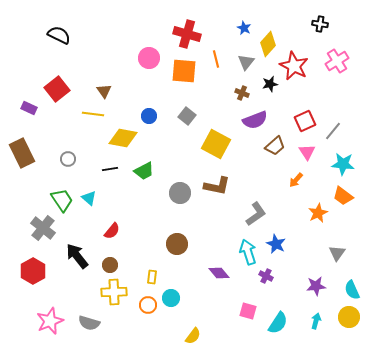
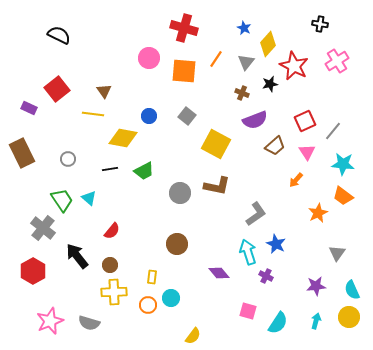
red cross at (187, 34): moved 3 px left, 6 px up
orange line at (216, 59): rotated 48 degrees clockwise
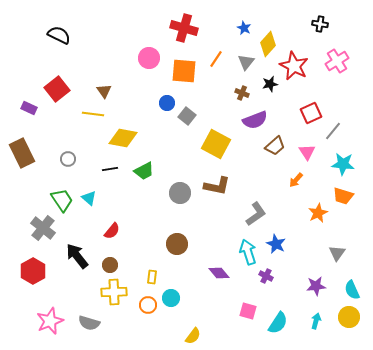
blue circle at (149, 116): moved 18 px right, 13 px up
red square at (305, 121): moved 6 px right, 8 px up
orange trapezoid at (343, 196): rotated 20 degrees counterclockwise
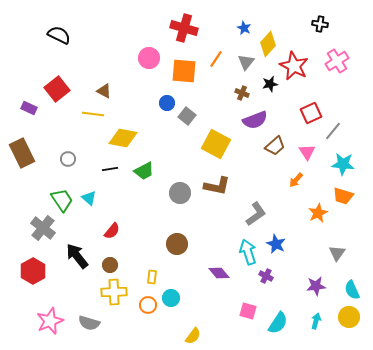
brown triangle at (104, 91): rotated 28 degrees counterclockwise
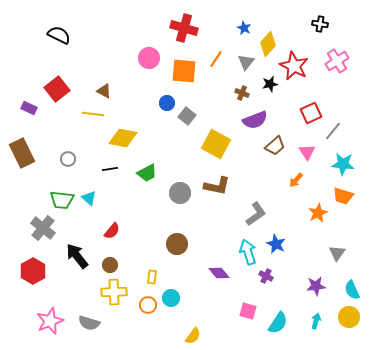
green trapezoid at (144, 171): moved 3 px right, 2 px down
green trapezoid at (62, 200): rotated 130 degrees clockwise
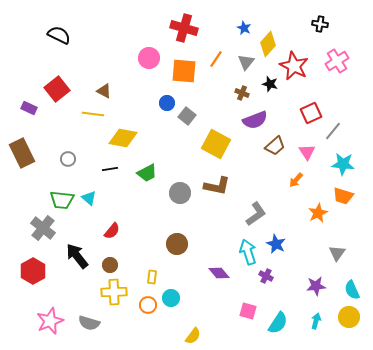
black star at (270, 84): rotated 28 degrees clockwise
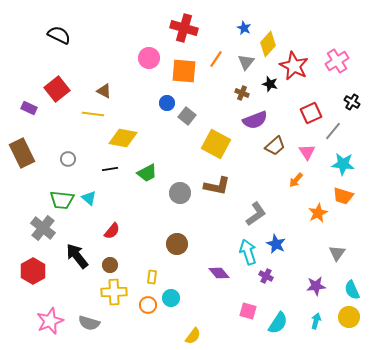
black cross at (320, 24): moved 32 px right, 78 px down; rotated 21 degrees clockwise
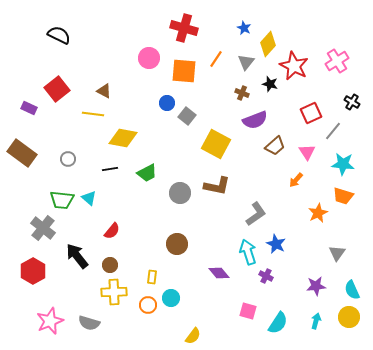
brown rectangle at (22, 153): rotated 28 degrees counterclockwise
